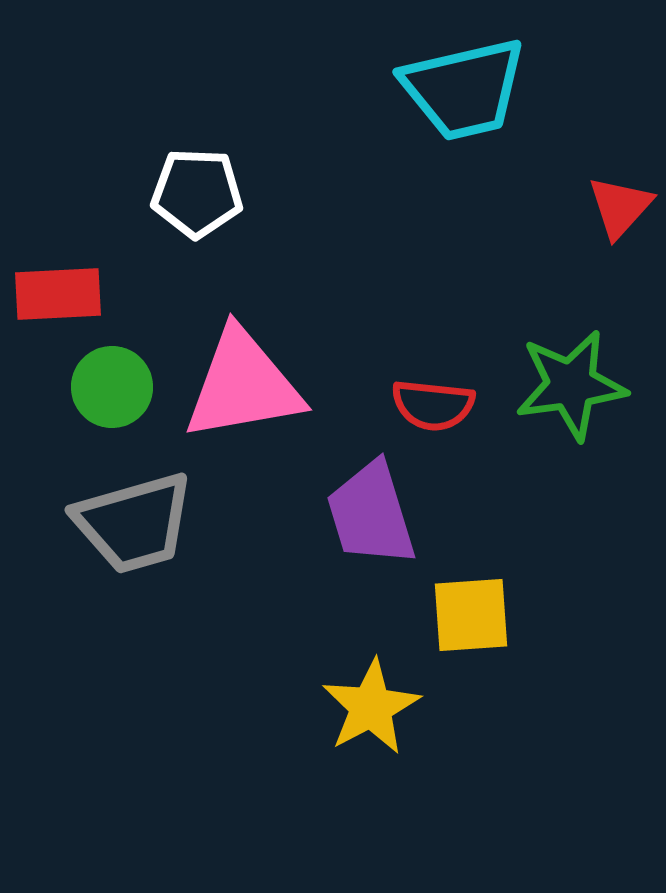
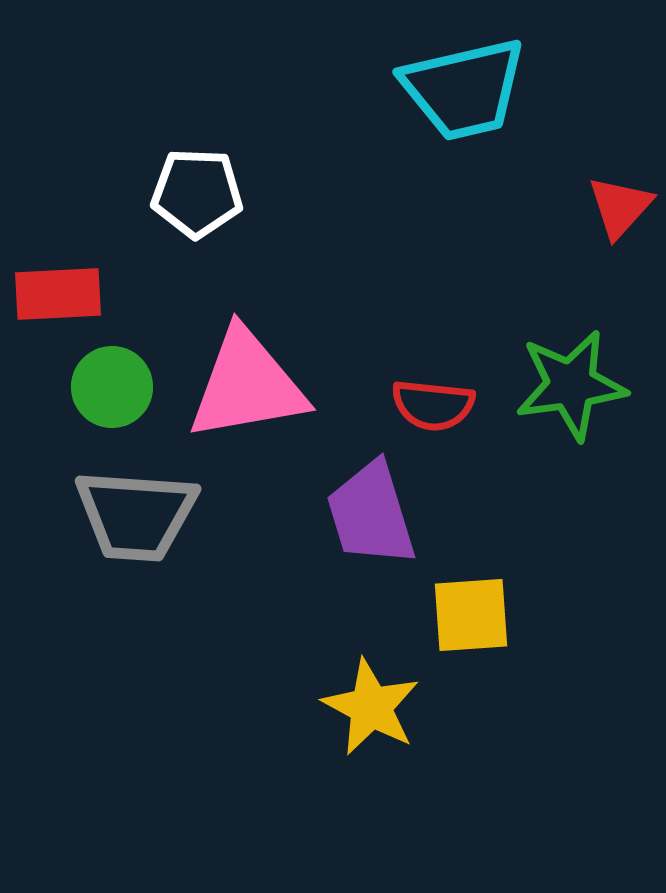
pink triangle: moved 4 px right
gray trapezoid: moved 2 px right, 8 px up; rotated 20 degrees clockwise
yellow star: rotated 16 degrees counterclockwise
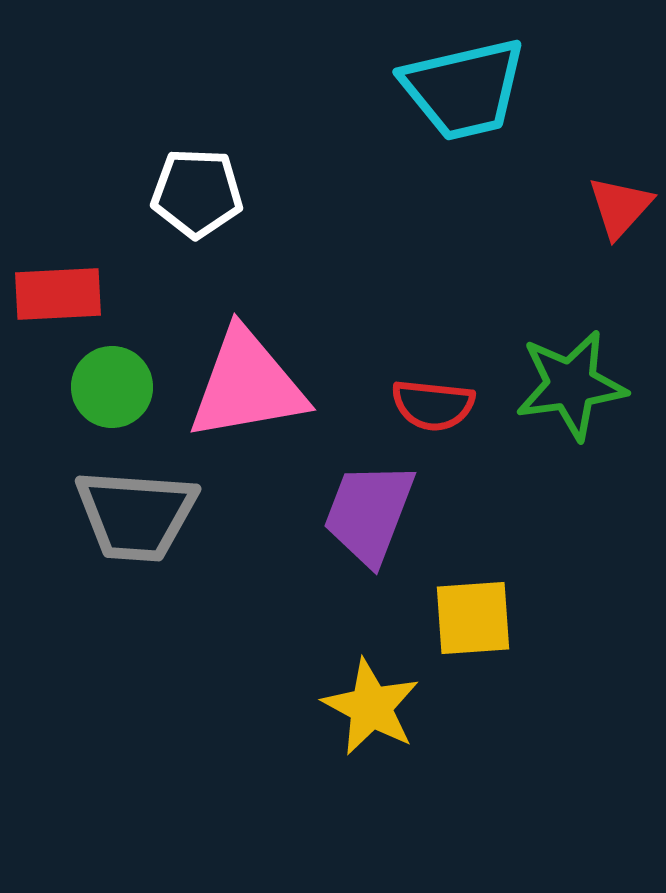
purple trapezoid: moved 2 px left, 1 px up; rotated 38 degrees clockwise
yellow square: moved 2 px right, 3 px down
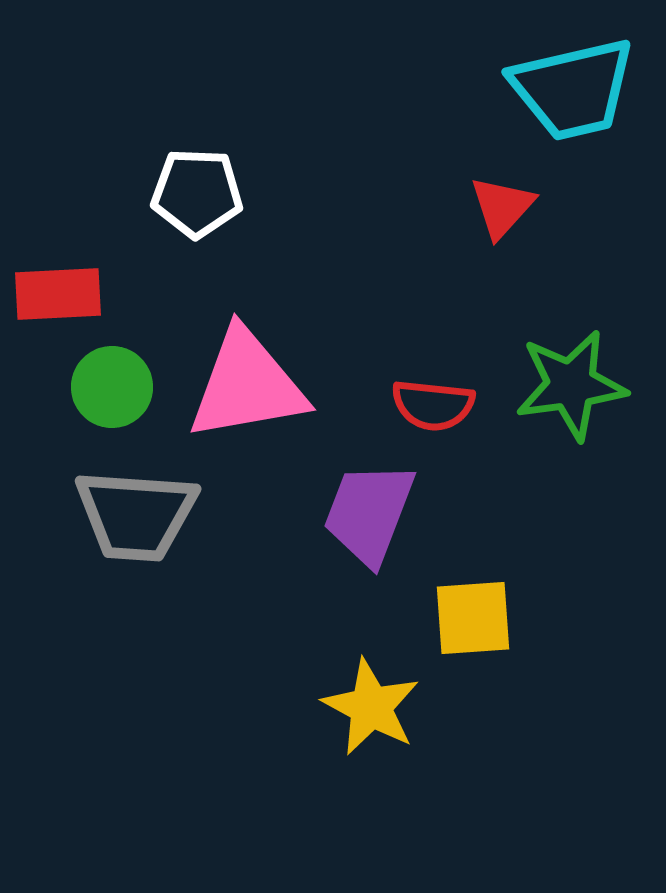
cyan trapezoid: moved 109 px right
red triangle: moved 118 px left
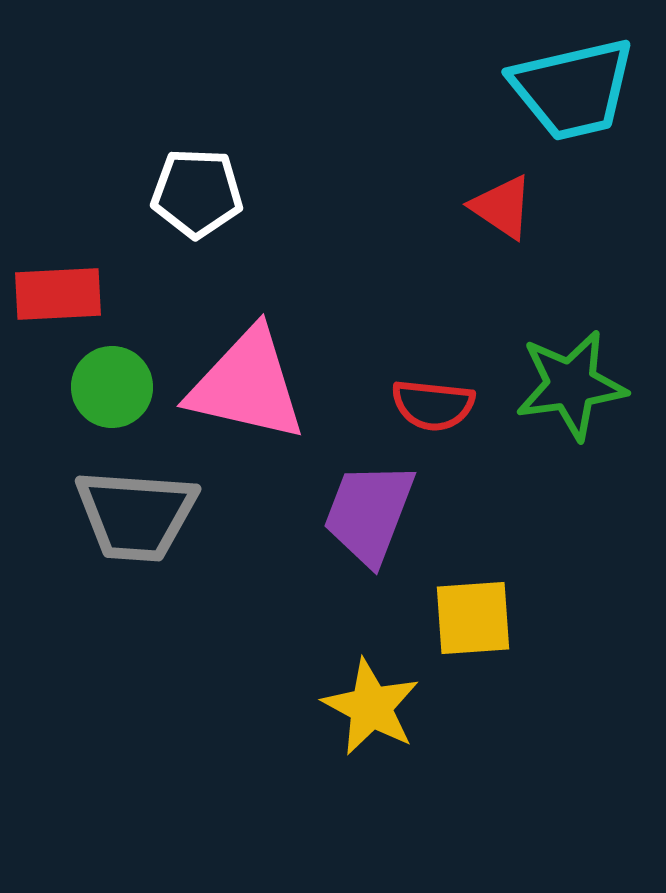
red triangle: rotated 38 degrees counterclockwise
pink triangle: rotated 23 degrees clockwise
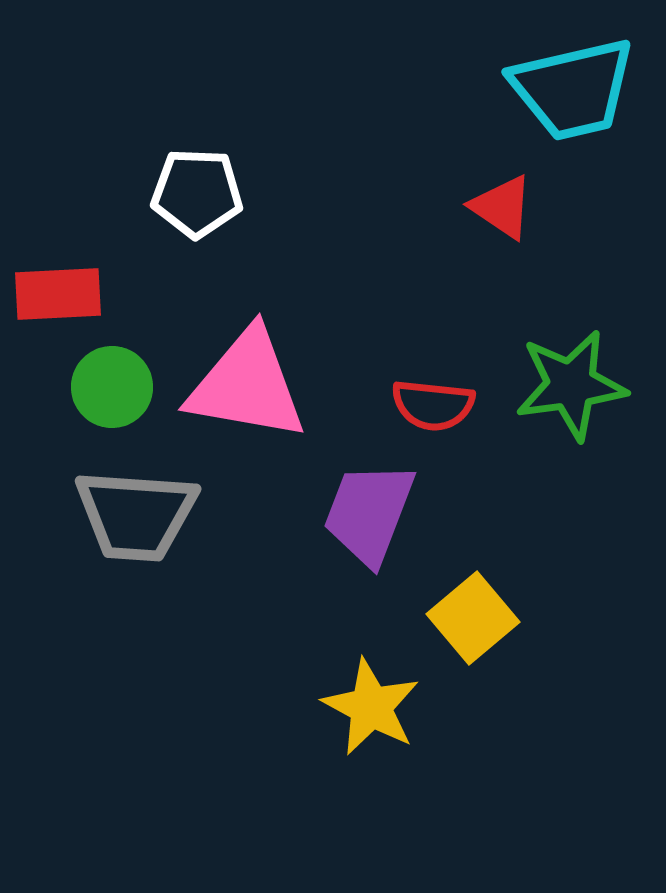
pink triangle: rotated 3 degrees counterclockwise
yellow square: rotated 36 degrees counterclockwise
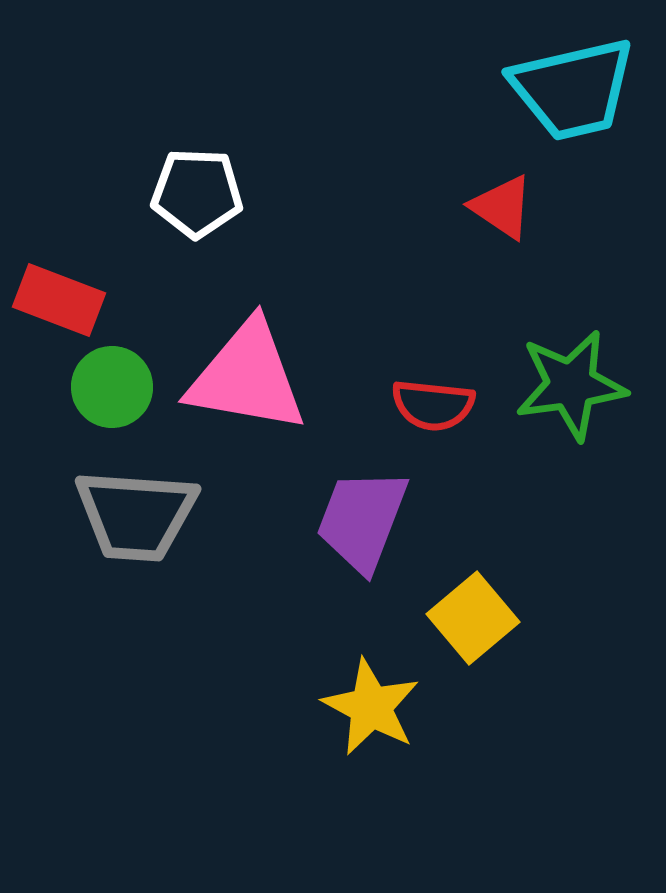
red rectangle: moved 1 px right, 6 px down; rotated 24 degrees clockwise
pink triangle: moved 8 px up
purple trapezoid: moved 7 px left, 7 px down
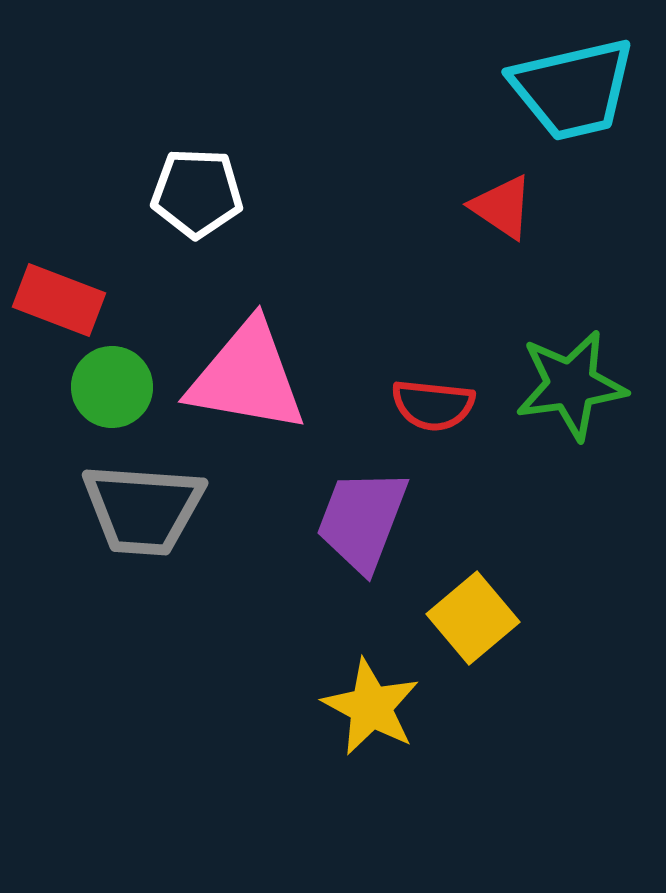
gray trapezoid: moved 7 px right, 6 px up
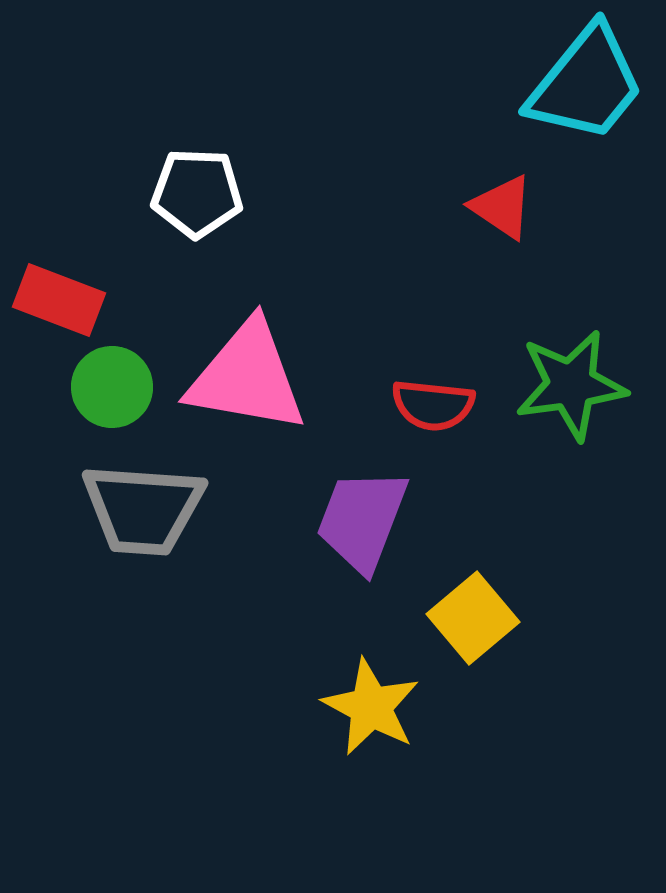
cyan trapezoid: moved 13 px right, 5 px up; rotated 38 degrees counterclockwise
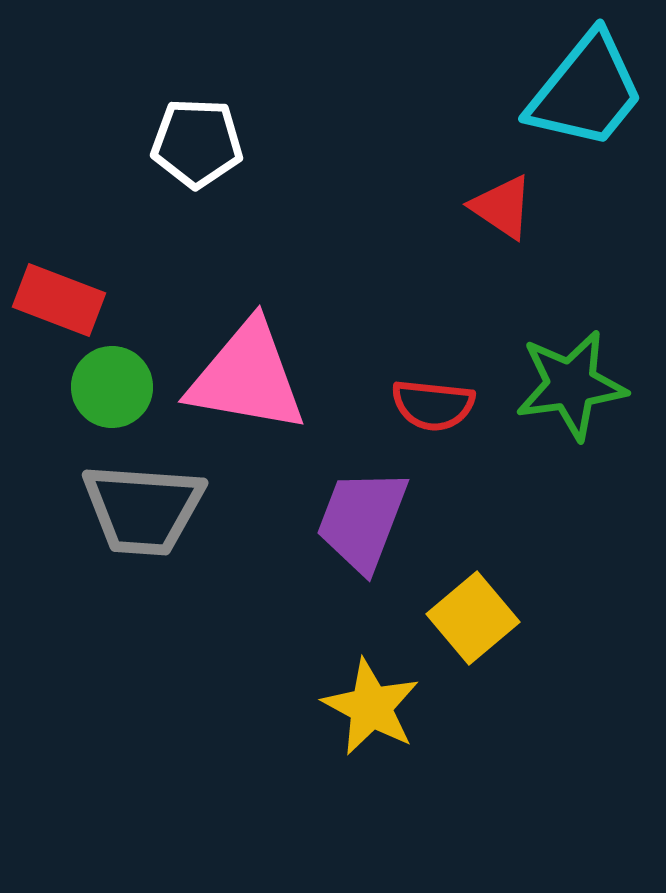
cyan trapezoid: moved 7 px down
white pentagon: moved 50 px up
